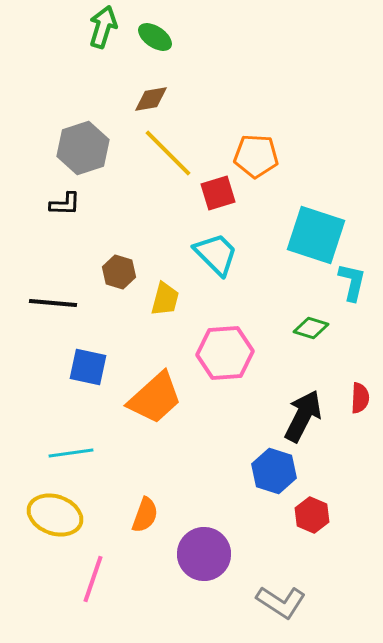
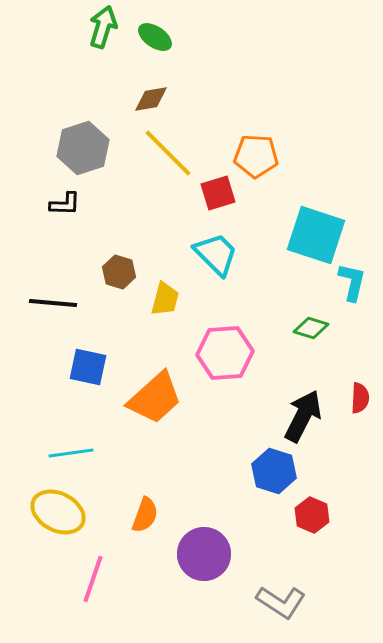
yellow ellipse: moved 3 px right, 3 px up; rotated 8 degrees clockwise
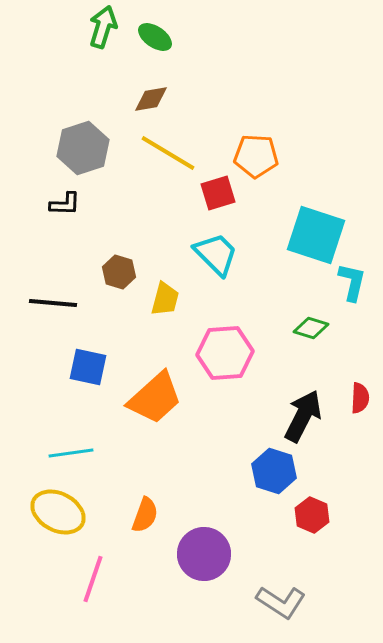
yellow line: rotated 14 degrees counterclockwise
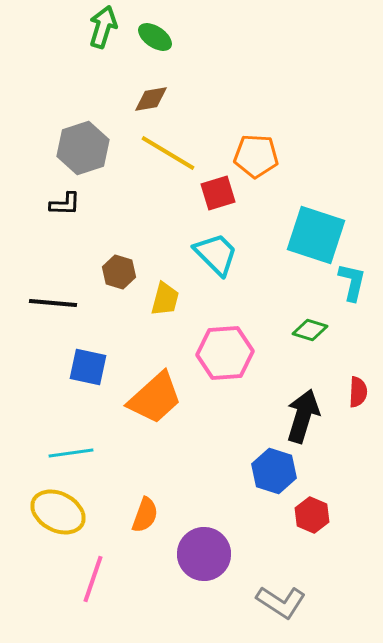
green diamond: moved 1 px left, 2 px down
red semicircle: moved 2 px left, 6 px up
black arrow: rotated 10 degrees counterclockwise
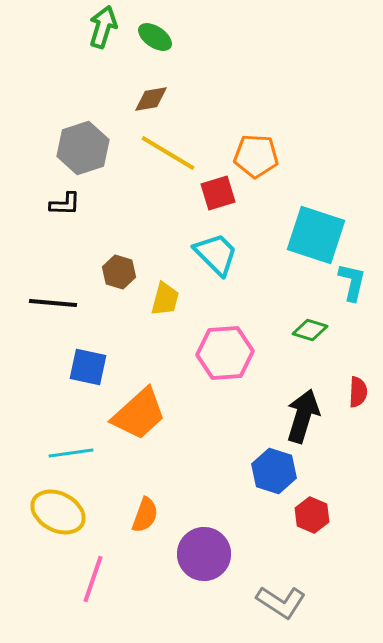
orange trapezoid: moved 16 px left, 16 px down
